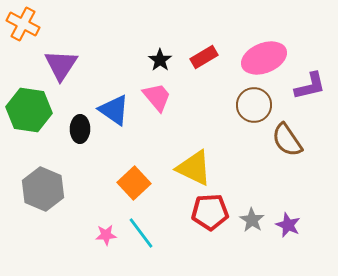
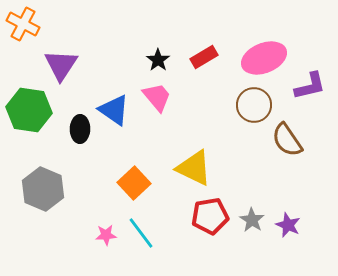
black star: moved 2 px left
red pentagon: moved 4 px down; rotated 6 degrees counterclockwise
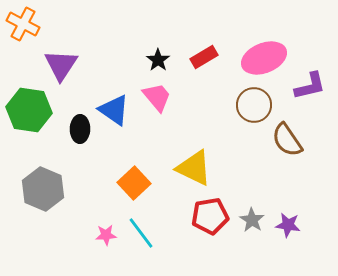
purple star: rotated 15 degrees counterclockwise
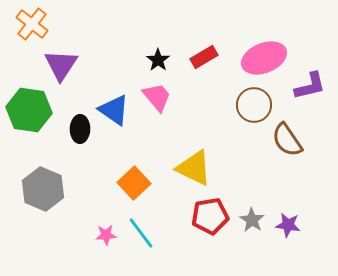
orange cross: moved 9 px right; rotated 12 degrees clockwise
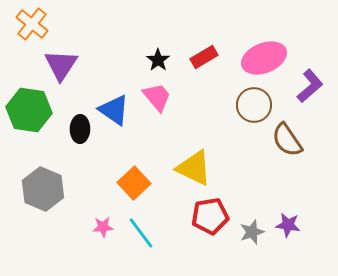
purple L-shape: rotated 28 degrees counterclockwise
gray star: moved 12 px down; rotated 20 degrees clockwise
pink star: moved 3 px left, 8 px up
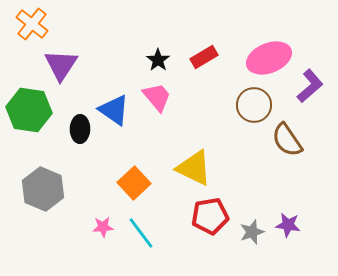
pink ellipse: moved 5 px right
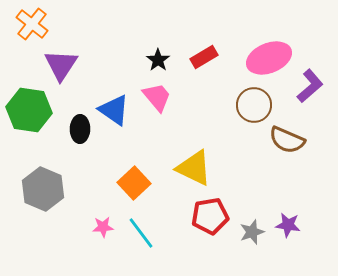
brown semicircle: rotated 33 degrees counterclockwise
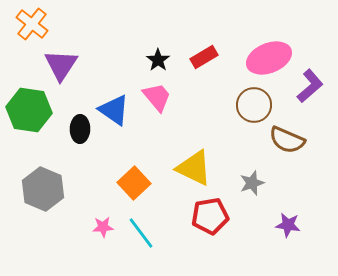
gray star: moved 49 px up
